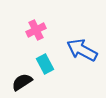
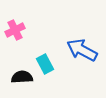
pink cross: moved 21 px left
black semicircle: moved 5 px up; rotated 30 degrees clockwise
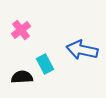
pink cross: moved 6 px right; rotated 12 degrees counterclockwise
blue arrow: rotated 16 degrees counterclockwise
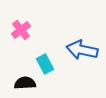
black semicircle: moved 3 px right, 6 px down
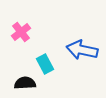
pink cross: moved 2 px down
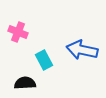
pink cross: moved 3 px left; rotated 30 degrees counterclockwise
cyan rectangle: moved 1 px left, 4 px up
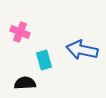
pink cross: moved 2 px right
cyan rectangle: rotated 12 degrees clockwise
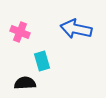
blue arrow: moved 6 px left, 21 px up
cyan rectangle: moved 2 px left, 1 px down
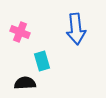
blue arrow: rotated 108 degrees counterclockwise
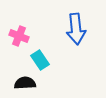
pink cross: moved 1 px left, 4 px down
cyan rectangle: moved 2 px left, 1 px up; rotated 18 degrees counterclockwise
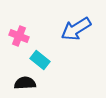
blue arrow: rotated 64 degrees clockwise
cyan rectangle: rotated 18 degrees counterclockwise
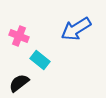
black semicircle: moved 6 px left; rotated 35 degrees counterclockwise
